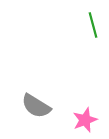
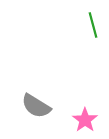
pink star: rotated 15 degrees counterclockwise
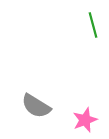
pink star: rotated 15 degrees clockwise
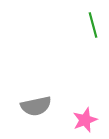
gray semicircle: rotated 44 degrees counterclockwise
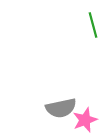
gray semicircle: moved 25 px right, 2 px down
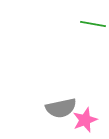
green line: moved 1 px up; rotated 65 degrees counterclockwise
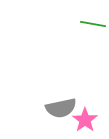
pink star: rotated 15 degrees counterclockwise
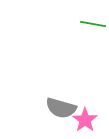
gray semicircle: rotated 28 degrees clockwise
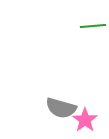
green line: moved 2 px down; rotated 15 degrees counterclockwise
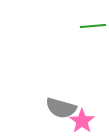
pink star: moved 3 px left, 1 px down
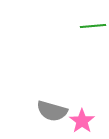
gray semicircle: moved 9 px left, 3 px down
